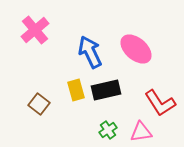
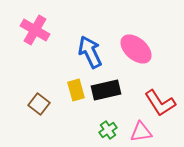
pink cross: rotated 20 degrees counterclockwise
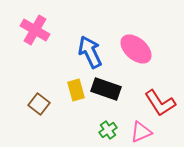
black rectangle: moved 1 px up; rotated 32 degrees clockwise
pink triangle: rotated 15 degrees counterclockwise
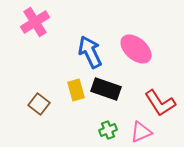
pink cross: moved 8 px up; rotated 28 degrees clockwise
green cross: rotated 12 degrees clockwise
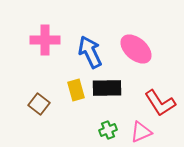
pink cross: moved 10 px right, 18 px down; rotated 32 degrees clockwise
black rectangle: moved 1 px right, 1 px up; rotated 20 degrees counterclockwise
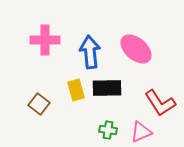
blue arrow: rotated 20 degrees clockwise
green cross: rotated 30 degrees clockwise
